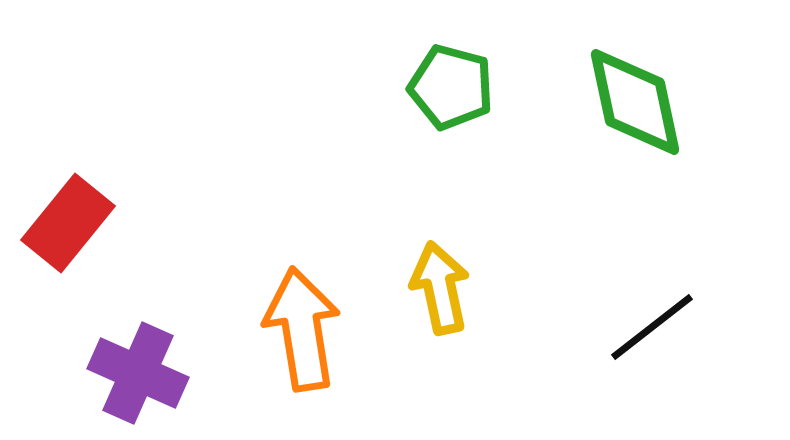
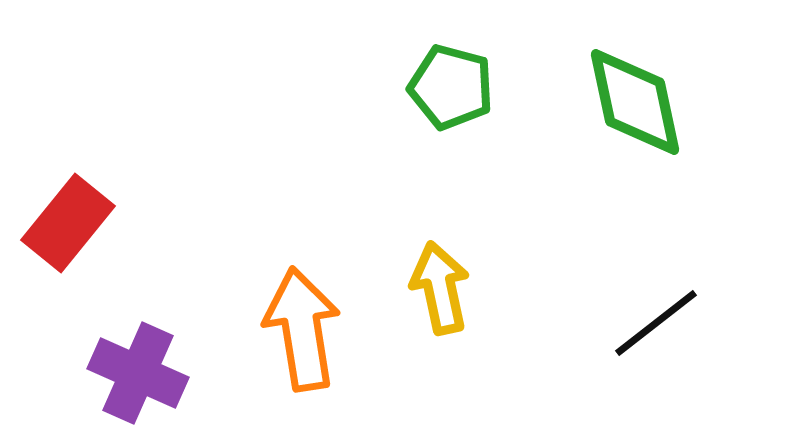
black line: moved 4 px right, 4 px up
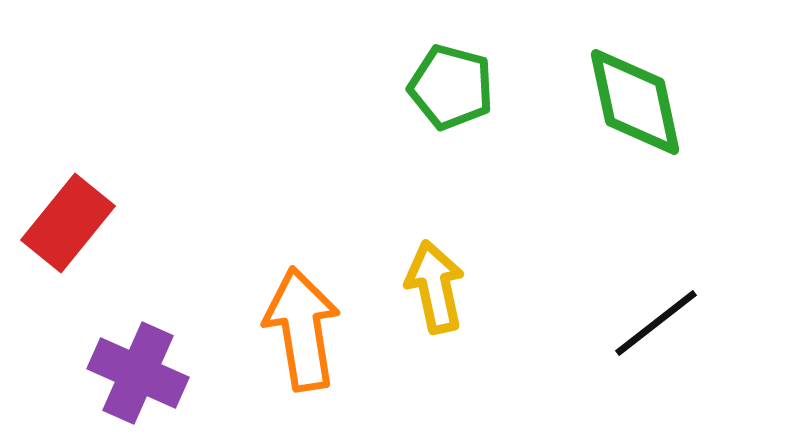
yellow arrow: moved 5 px left, 1 px up
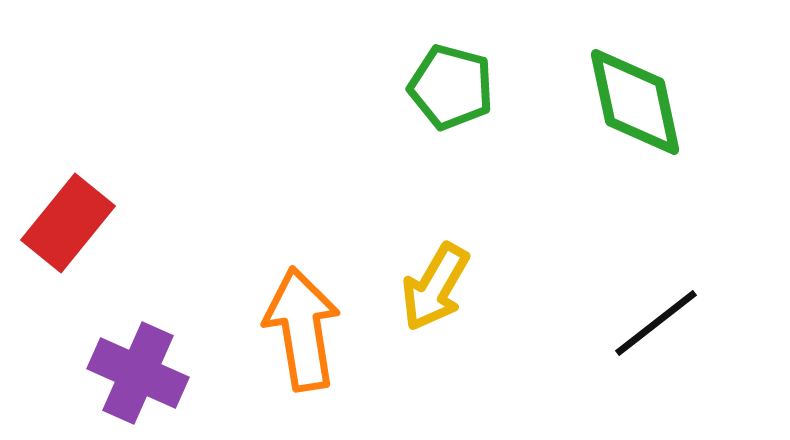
yellow arrow: rotated 138 degrees counterclockwise
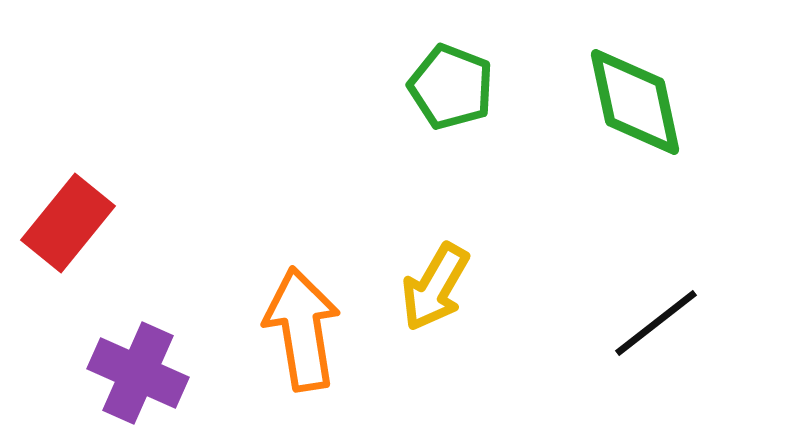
green pentagon: rotated 6 degrees clockwise
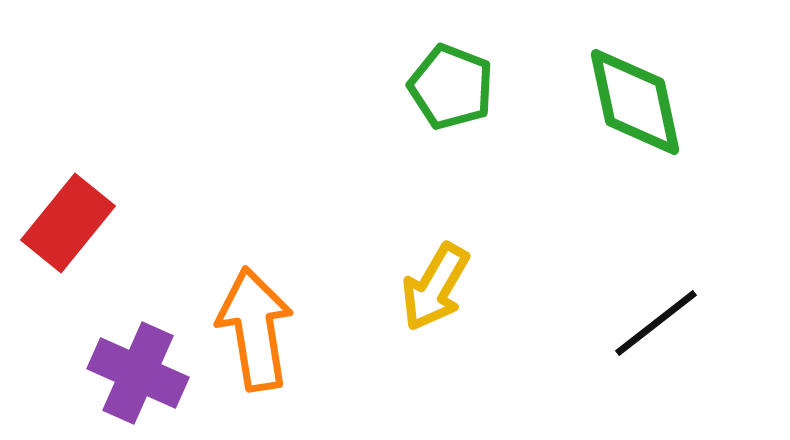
orange arrow: moved 47 px left
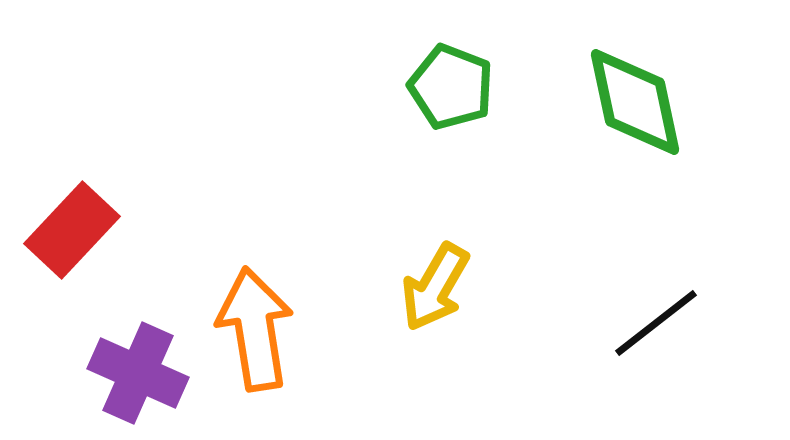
red rectangle: moved 4 px right, 7 px down; rotated 4 degrees clockwise
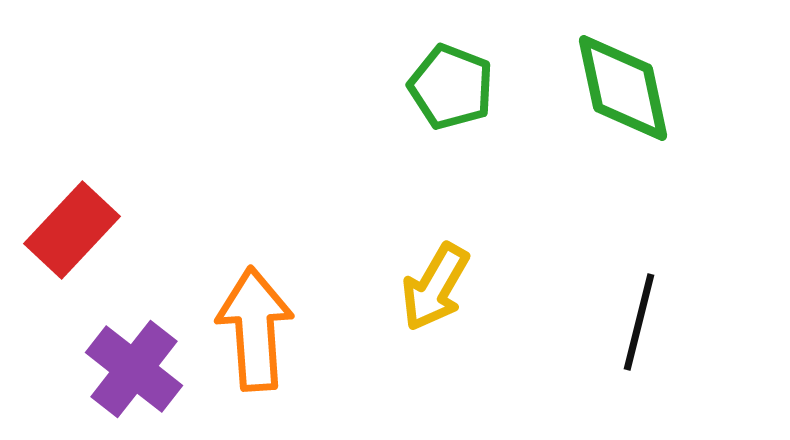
green diamond: moved 12 px left, 14 px up
black line: moved 17 px left, 1 px up; rotated 38 degrees counterclockwise
orange arrow: rotated 5 degrees clockwise
purple cross: moved 4 px left, 4 px up; rotated 14 degrees clockwise
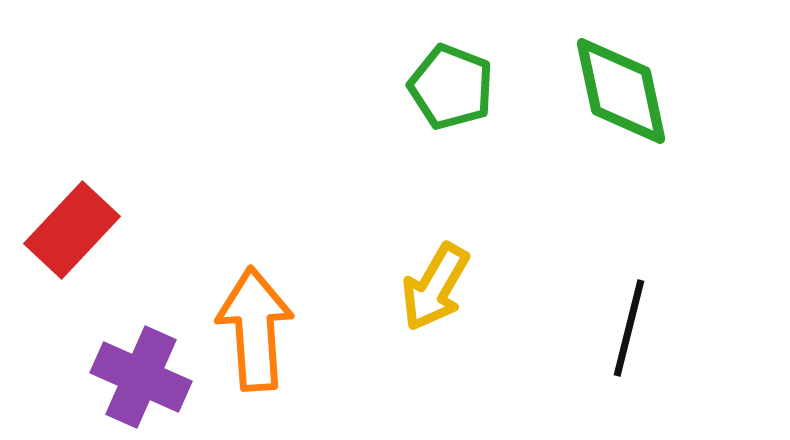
green diamond: moved 2 px left, 3 px down
black line: moved 10 px left, 6 px down
purple cross: moved 7 px right, 8 px down; rotated 14 degrees counterclockwise
